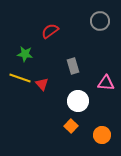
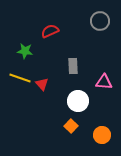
red semicircle: rotated 12 degrees clockwise
green star: moved 3 px up
gray rectangle: rotated 14 degrees clockwise
pink triangle: moved 2 px left, 1 px up
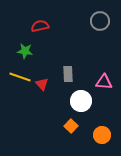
red semicircle: moved 10 px left, 5 px up; rotated 12 degrees clockwise
gray rectangle: moved 5 px left, 8 px down
yellow line: moved 1 px up
white circle: moved 3 px right
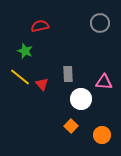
gray circle: moved 2 px down
green star: rotated 14 degrees clockwise
yellow line: rotated 20 degrees clockwise
white circle: moved 2 px up
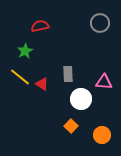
green star: rotated 21 degrees clockwise
red triangle: rotated 16 degrees counterclockwise
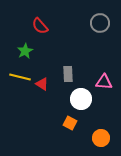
red semicircle: rotated 120 degrees counterclockwise
yellow line: rotated 25 degrees counterclockwise
orange square: moved 1 px left, 3 px up; rotated 16 degrees counterclockwise
orange circle: moved 1 px left, 3 px down
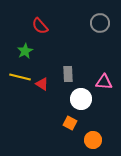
orange circle: moved 8 px left, 2 px down
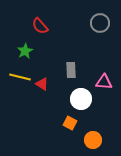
gray rectangle: moved 3 px right, 4 px up
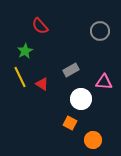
gray circle: moved 8 px down
gray rectangle: rotated 63 degrees clockwise
yellow line: rotated 50 degrees clockwise
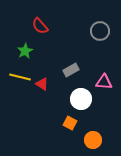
yellow line: rotated 50 degrees counterclockwise
